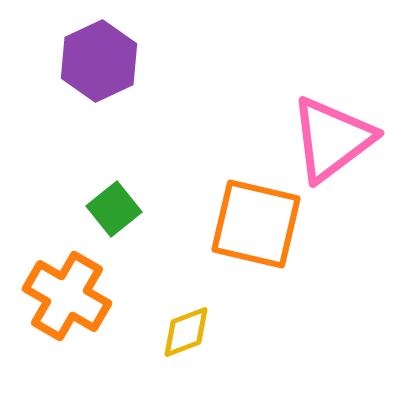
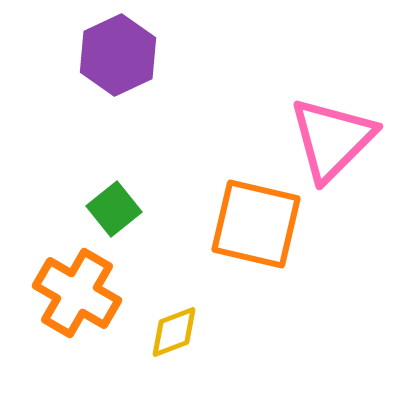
purple hexagon: moved 19 px right, 6 px up
pink triangle: rotated 8 degrees counterclockwise
orange cross: moved 10 px right, 3 px up
yellow diamond: moved 12 px left
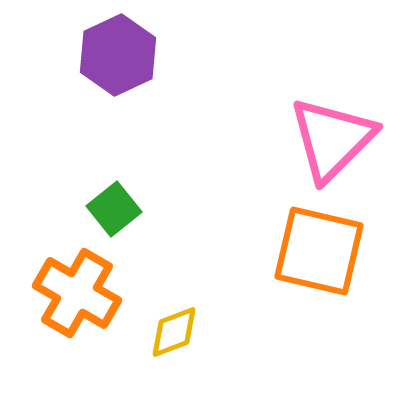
orange square: moved 63 px right, 27 px down
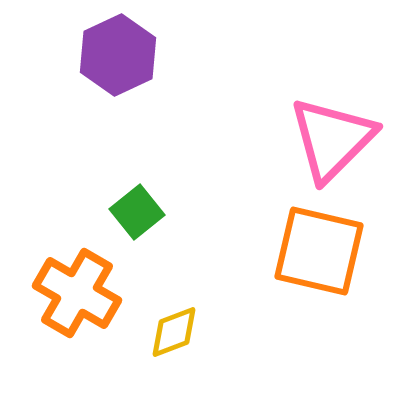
green square: moved 23 px right, 3 px down
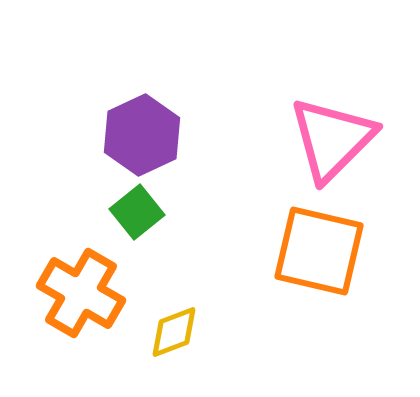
purple hexagon: moved 24 px right, 80 px down
orange cross: moved 4 px right
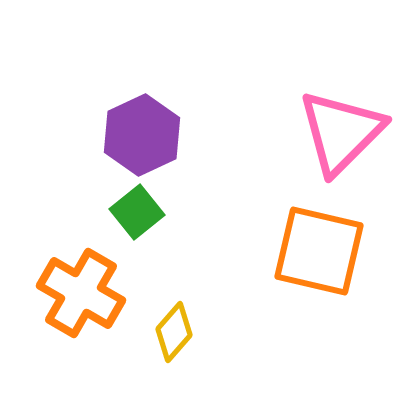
pink triangle: moved 9 px right, 7 px up
yellow diamond: rotated 28 degrees counterclockwise
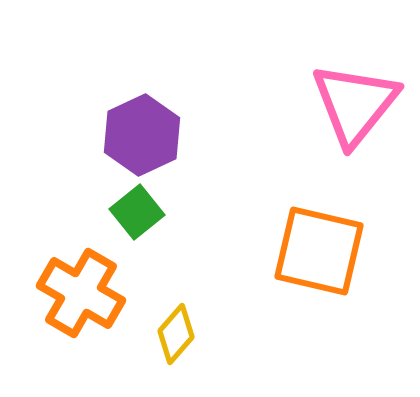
pink triangle: moved 14 px right, 28 px up; rotated 6 degrees counterclockwise
yellow diamond: moved 2 px right, 2 px down
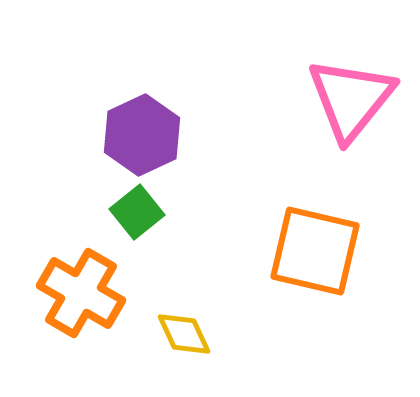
pink triangle: moved 4 px left, 5 px up
orange square: moved 4 px left
yellow diamond: moved 8 px right; rotated 66 degrees counterclockwise
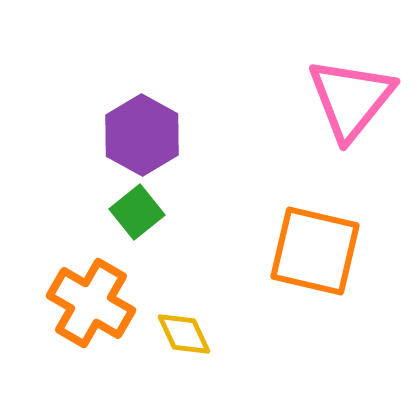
purple hexagon: rotated 6 degrees counterclockwise
orange cross: moved 10 px right, 10 px down
